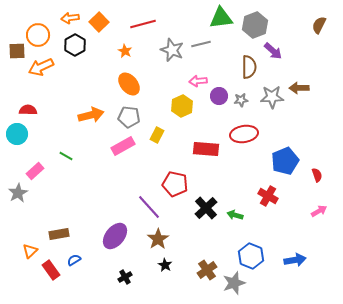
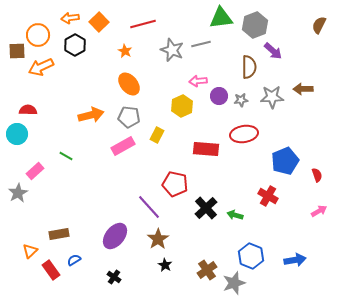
brown arrow at (299, 88): moved 4 px right, 1 px down
black cross at (125, 277): moved 11 px left; rotated 24 degrees counterclockwise
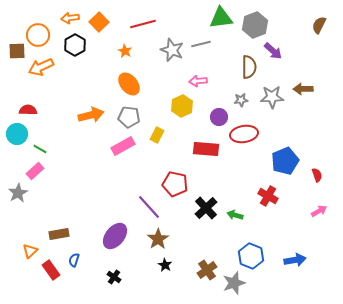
purple circle at (219, 96): moved 21 px down
green line at (66, 156): moved 26 px left, 7 px up
blue semicircle at (74, 260): rotated 40 degrees counterclockwise
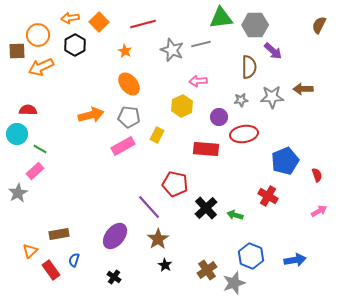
gray hexagon at (255, 25): rotated 20 degrees clockwise
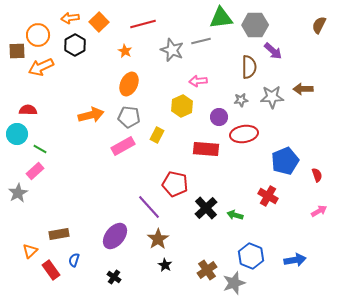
gray line at (201, 44): moved 3 px up
orange ellipse at (129, 84): rotated 65 degrees clockwise
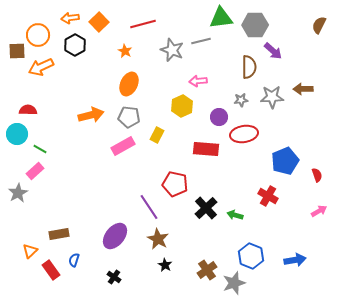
purple line at (149, 207): rotated 8 degrees clockwise
brown star at (158, 239): rotated 10 degrees counterclockwise
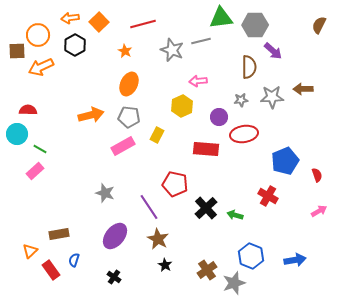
gray star at (18, 193): moved 87 px right; rotated 24 degrees counterclockwise
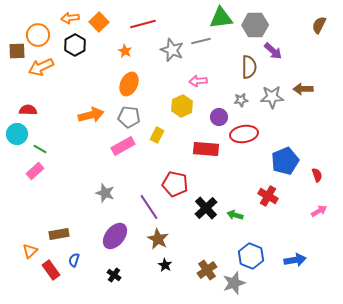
black cross at (114, 277): moved 2 px up
